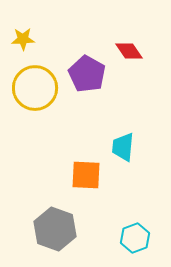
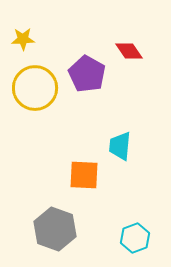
cyan trapezoid: moved 3 px left, 1 px up
orange square: moved 2 px left
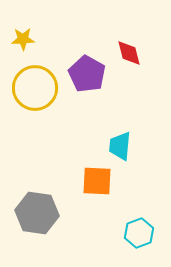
red diamond: moved 2 px down; rotated 20 degrees clockwise
orange square: moved 13 px right, 6 px down
gray hexagon: moved 18 px left, 16 px up; rotated 12 degrees counterclockwise
cyan hexagon: moved 4 px right, 5 px up
